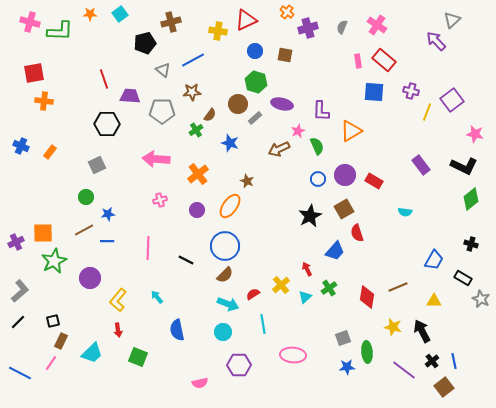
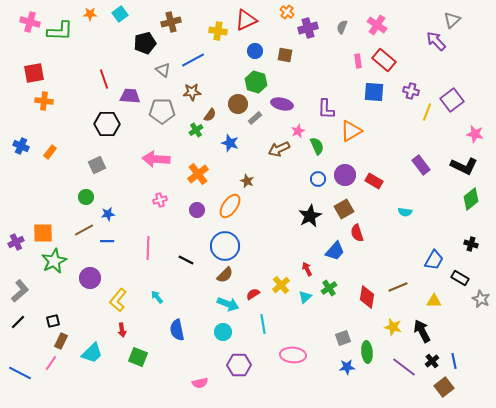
purple L-shape at (321, 111): moved 5 px right, 2 px up
black rectangle at (463, 278): moved 3 px left
red arrow at (118, 330): moved 4 px right
purple line at (404, 370): moved 3 px up
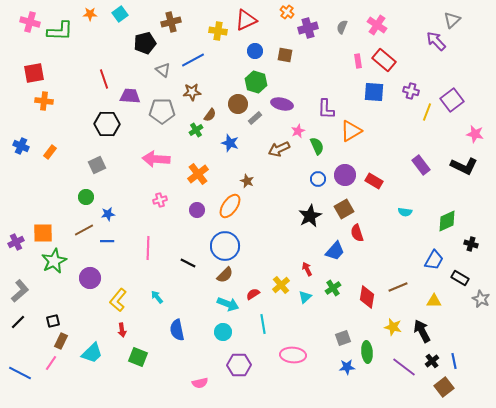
green diamond at (471, 199): moved 24 px left, 22 px down; rotated 15 degrees clockwise
black line at (186, 260): moved 2 px right, 3 px down
green cross at (329, 288): moved 4 px right
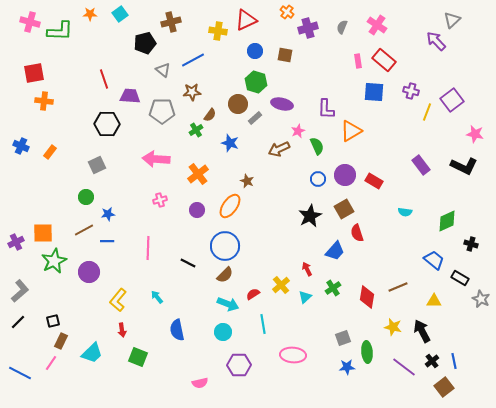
blue trapezoid at (434, 260): rotated 80 degrees counterclockwise
purple circle at (90, 278): moved 1 px left, 6 px up
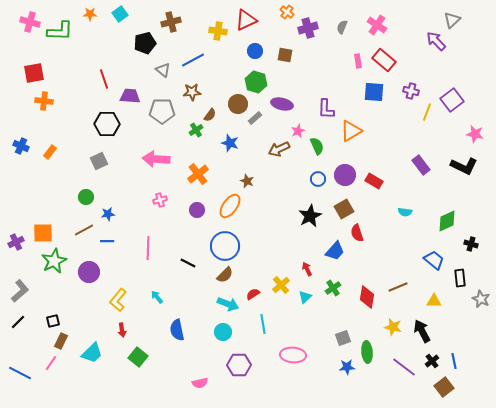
gray square at (97, 165): moved 2 px right, 4 px up
black rectangle at (460, 278): rotated 54 degrees clockwise
green square at (138, 357): rotated 18 degrees clockwise
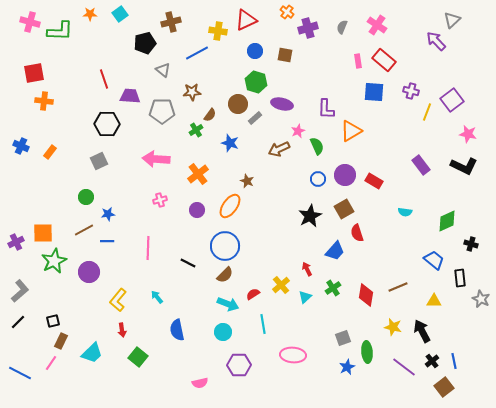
blue line at (193, 60): moved 4 px right, 7 px up
pink star at (475, 134): moved 7 px left
red diamond at (367, 297): moved 1 px left, 2 px up
blue star at (347, 367): rotated 21 degrees counterclockwise
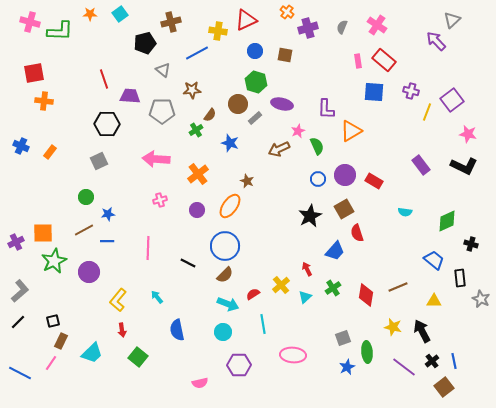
brown star at (192, 92): moved 2 px up
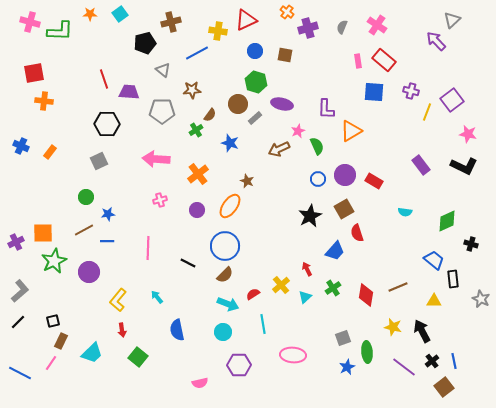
purple trapezoid at (130, 96): moved 1 px left, 4 px up
black rectangle at (460, 278): moved 7 px left, 1 px down
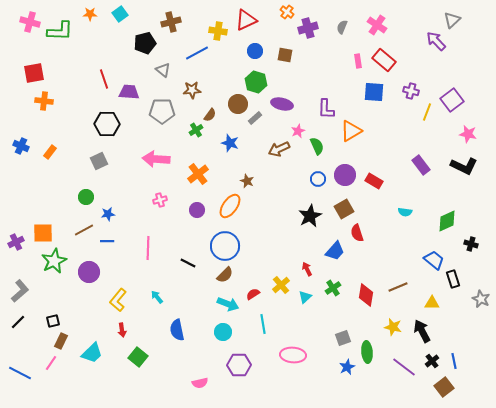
black rectangle at (453, 279): rotated 12 degrees counterclockwise
yellow triangle at (434, 301): moved 2 px left, 2 px down
